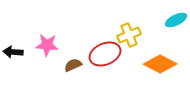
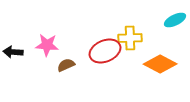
cyan ellipse: moved 1 px left
yellow cross: moved 1 px right, 3 px down; rotated 20 degrees clockwise
red ellipse: moved 3 px up
brown semicircle: moved 7 px left
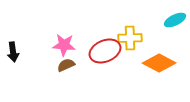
pink star: moved 17 px right
black arrow: rotated 102 degrees counterclockwise
orange diamond: moved 1 px left, 1 px up
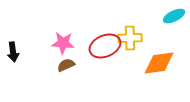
cyan ellipse: moved 1 px left, 4 px up
pink star: moved 1 px left, 2 px up
red ellipse: moved 5 px up
orange diamond: rotated 36 degrees counterclockwise
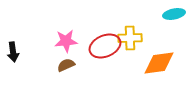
cyan ellipse: moved 2 px up; rotated 15 degrees clockwise
pink star: moved 3 px right, 2 px up; rotated 10 degrees counterclockwise
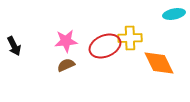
black arrow: moved 1 px right, 6 px up; rotated 18 degrees counterclockwise
orange diamond: rotated 72 degrees clockwise
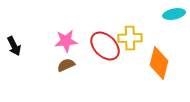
red ellipse: rotated 68 degrees clockwise
orange diamond: rotated 40 degrees clockwise
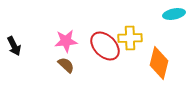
brown semicircle: rotated 66 degrees clockwise
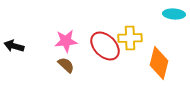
cyan ellipse: rotated 15 degrees clockwise
black arrow: rotated 132 degrees clockwise
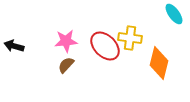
cyan ellipse: rotated 50 degrees clockwise
yellow cross: rotated 10 degrees clockwise
brown semicircle: rotated 90 degrees counterclockwise
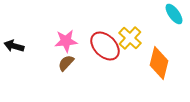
yellow cross: rotated 35 degrees clockwise
brown semicircle: moved 2 px up
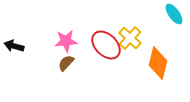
red ellipse: moved 1 px right, 1 px up
orange diamond: moved 1 px left
